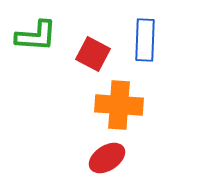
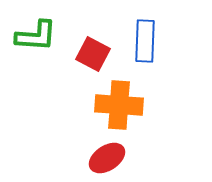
blue rectangle: moved 1 px down
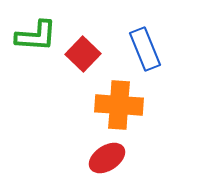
blue rectangle: moved 8 px down; rotated 24 degrees counterclockwise
red square: moved 10 px left; rotated 16 degrees clockwise
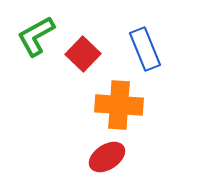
green L-shape: rotated 147 degrees clockwise
red ellipse: moved 1 px up
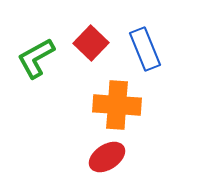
green L-shape: moved 22 px down
red square: moved 8 px right, 11 px up
orange cross: moved 2 px left
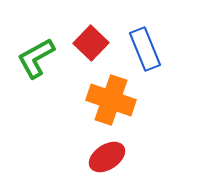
orange cross: moved 6 px left, 5 px up; rotated 15 degrees clockwise
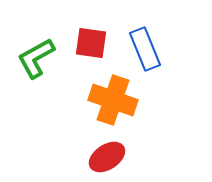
red square: rotated 36 degrees counterclockwise
orange cross: moved 2 px right
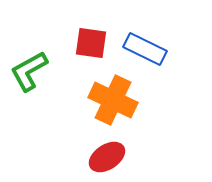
blue rectangle: rotated 42 degrees counterclockwise
green L-shape: moved 7 px left, 13 px down
orange cross: rotated 6 degrees clockwise
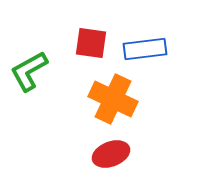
blue rectangle: rotated 33 degrees counterclockwise
orange cross: moved 1 px up
red ellipse: moved 4 px right, 3 px up; rotated 12 degrees clockwise
